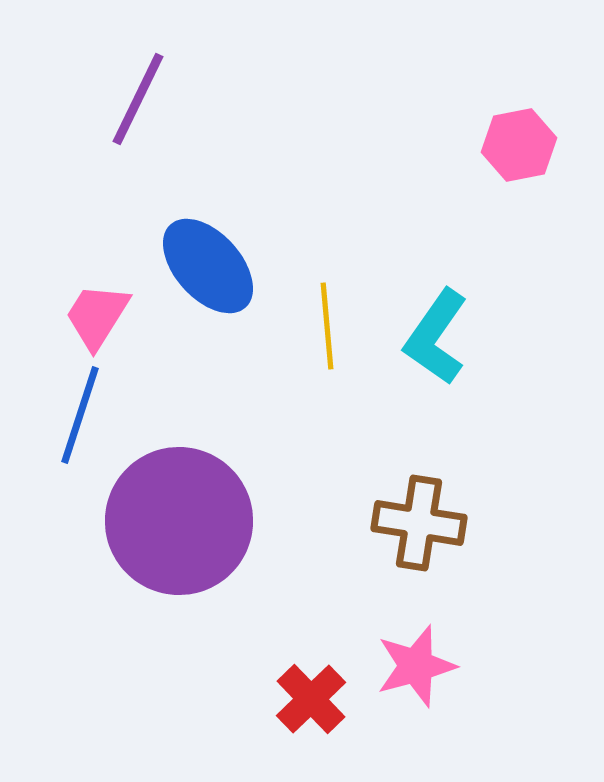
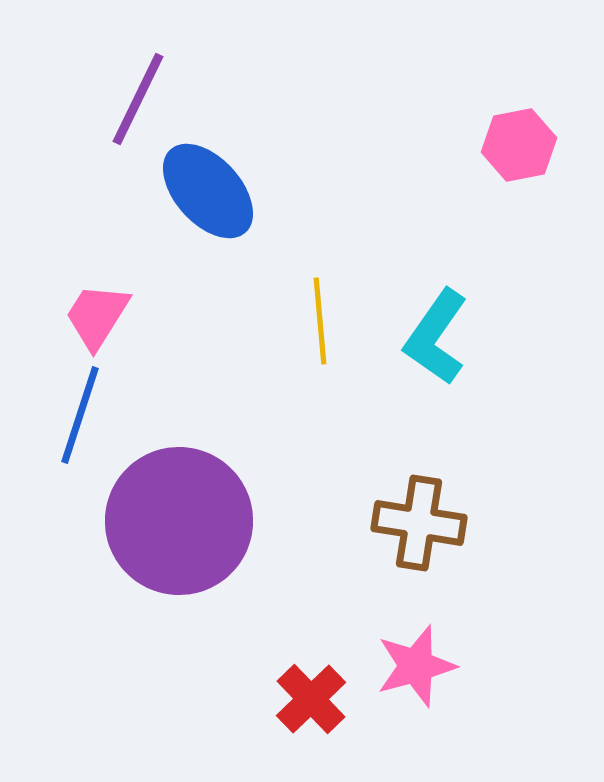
blue ellipse: moved 75 px up
yellow line: moved 7 px left, 5 px up
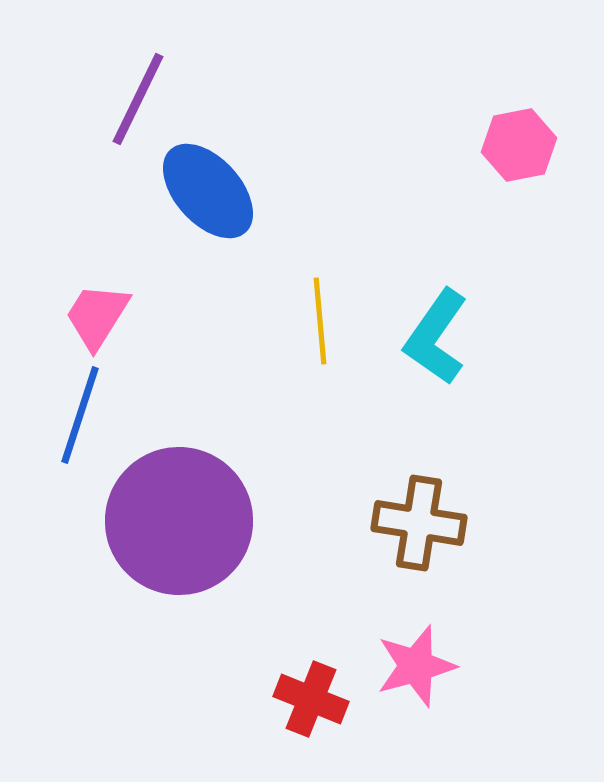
red cross: rotated 24 degrees counterclockwise
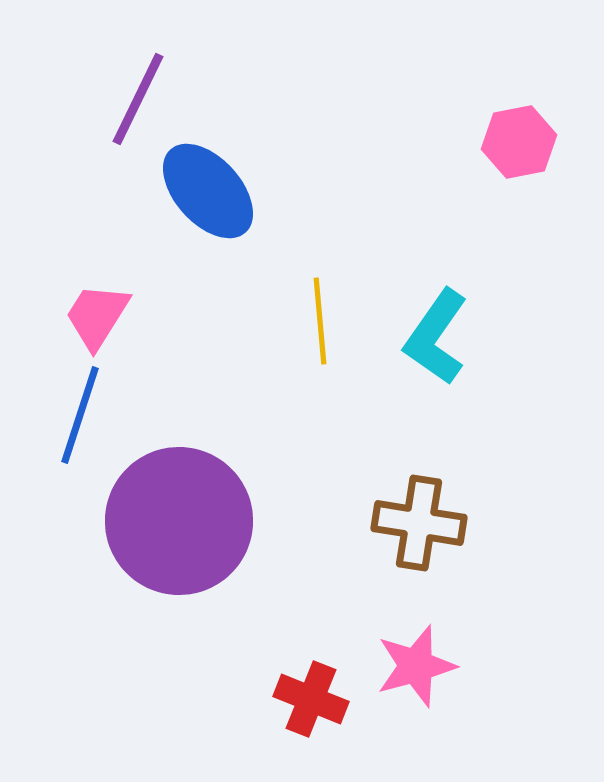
pink hexagon: moved 3 px up
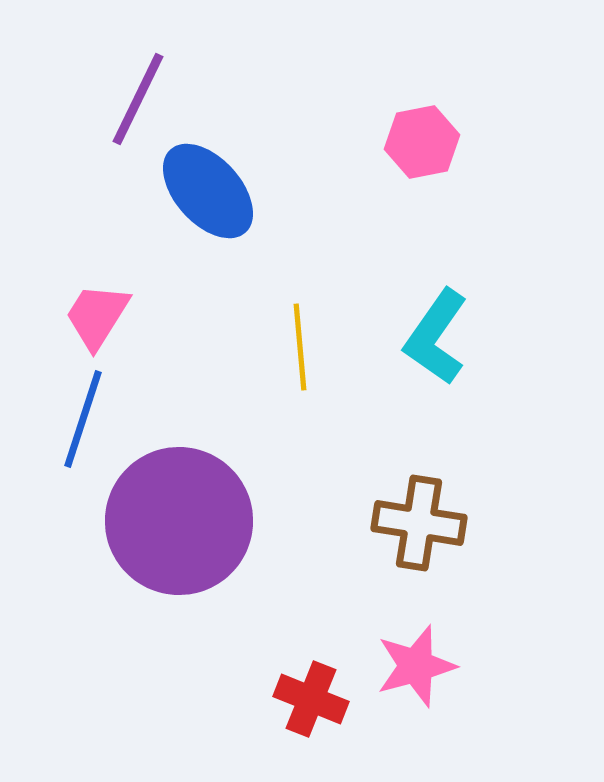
pink hexagon: moved 97 px left
yellow line: moved 20 px left, 26 px down
blue line: moved 3 px right, 4 px down
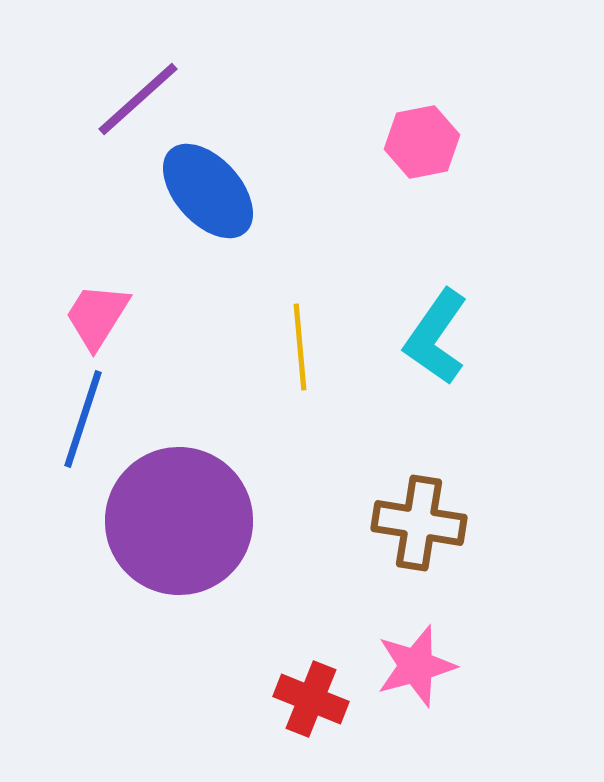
purple line: rotated 22 degrees clockwise
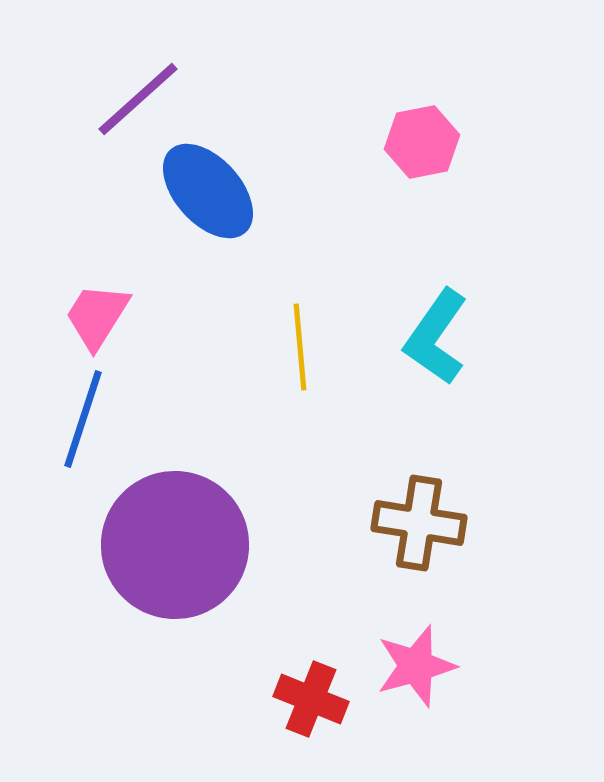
purple circle: moved 4 px left, 24 px down
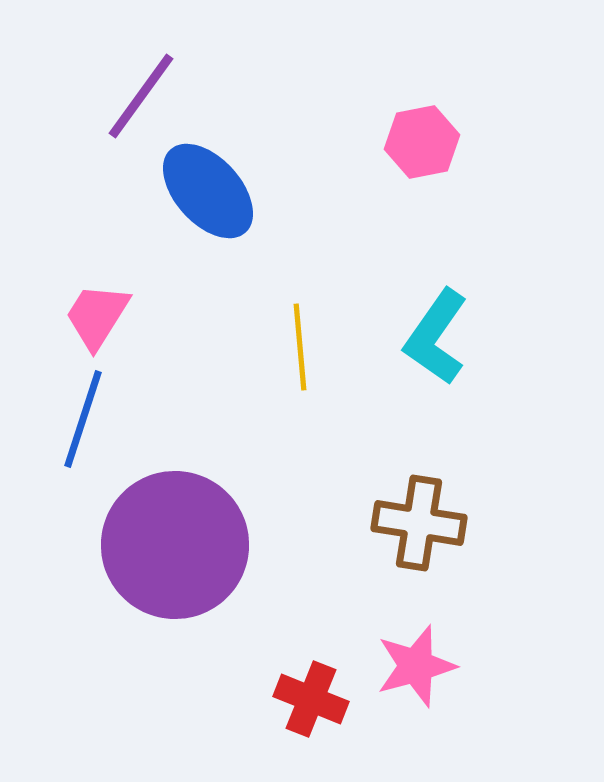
purple line: moved 3 px right, 3 px up; rotated 12 degrees counterclockwise
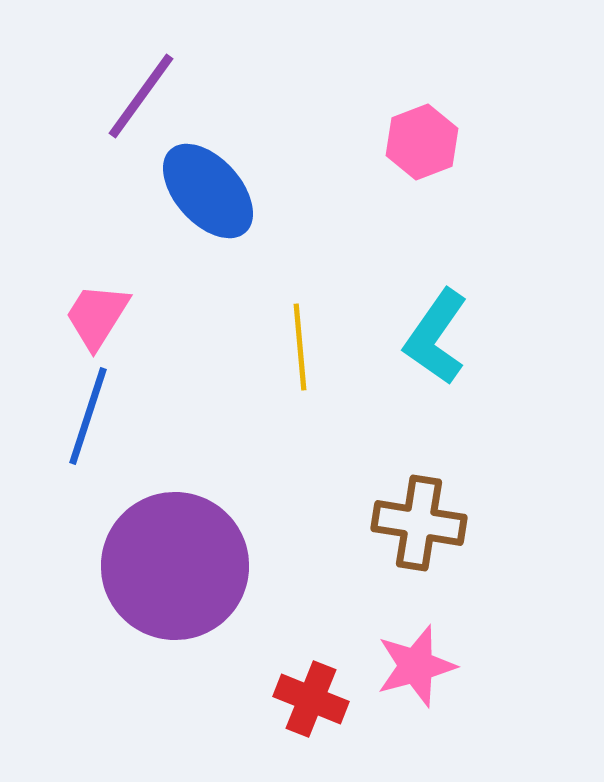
pink hexagon: rotated 10 degrees counterclockwise
blue line: moved 5 px right, 3 px up
purple circle: moved 21 px down
